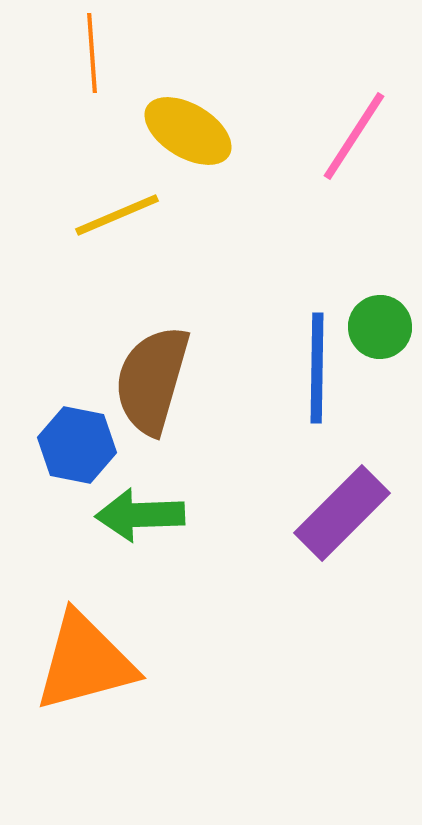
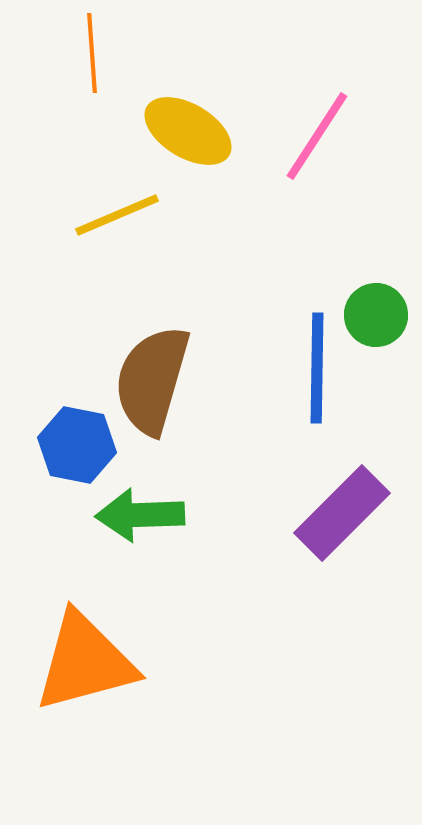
pink line: moved 37 px left
green circle: moved 4 px left, 12 px up
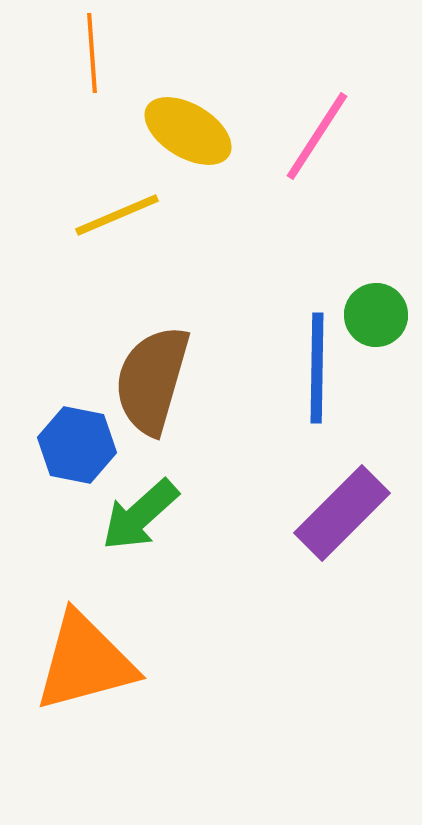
green arrow: rotated 40 degrees counterclockwise
